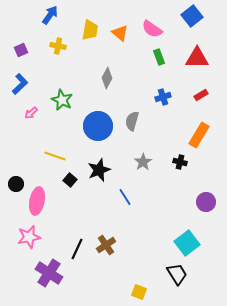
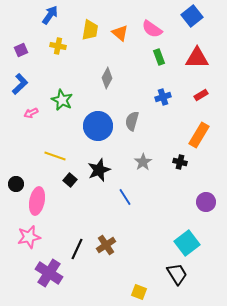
pink arrow: rotated 16 degrees clockwise
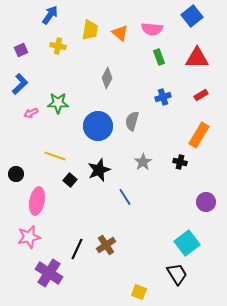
pink semicircle: rotated 30 degrees counterclockwise
green star: moved 4 px left, 3 px down; rotated 25 degrees counterclockwise
black circle: moved 10 px up
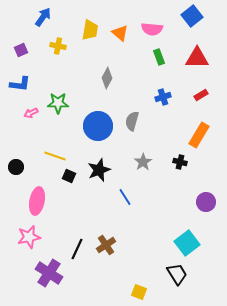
blue arrow: moved 7 px left, 2 px down
blue L-shape: rotated 50 degrees clockwise
black circle: moved 7 px up
black square: moved 1 px left, 4 px up; rotated 16 degrees counterclockwise
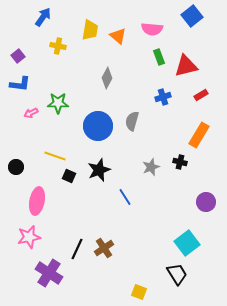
orange triangle: moved 2 px left, 3 px down
purple square: moved 3 px left, 6 px down; rotated 16 degrees counterclockwise
red triangle: moved 11 px left, 8 px down; rotated 15 degrees counterclockwise
gray star: moved 8 px right, 5 px down; rotated 12 degrees clockwise
brown cross: moved 2 px left, 3 px down
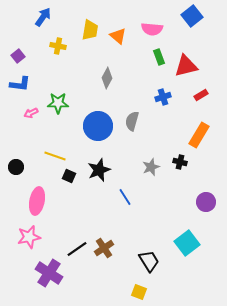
black line: rotated 30 degrees clockwise
black trapezoid: moved 28 px left, 13 px up
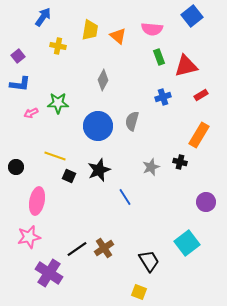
gray diamond: moved 4 px left, 2 px down
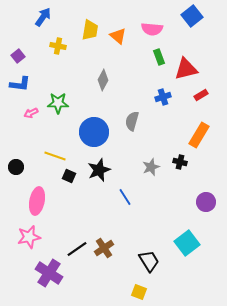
red triangle: moved 3 px down
blue circle: moved 4 px left, 6 px down
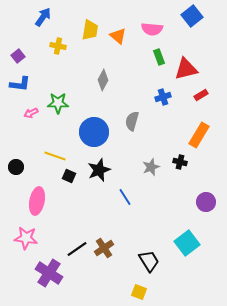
pink star: moved 3 px left, 1 px down; rotated 20 degrees clockwise
